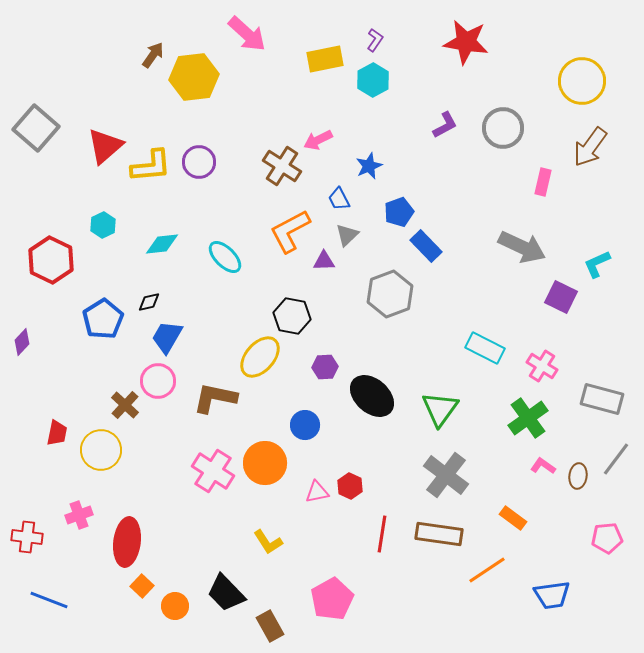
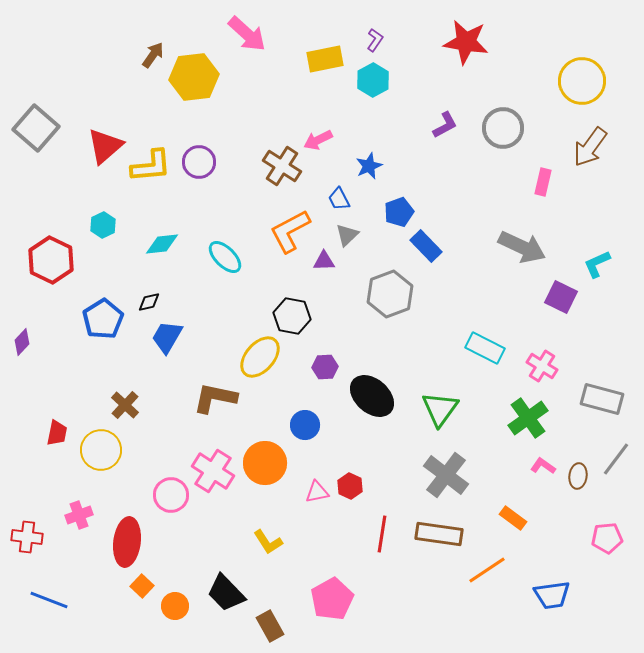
pink circle at (158, 381): moved 13 px right, 114 px down
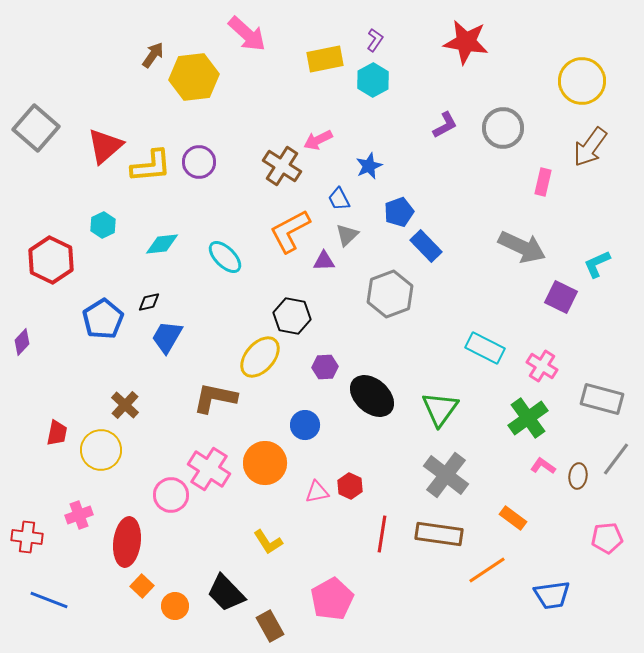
pink cross at (213, 471): moved 4 px left, 2 px up
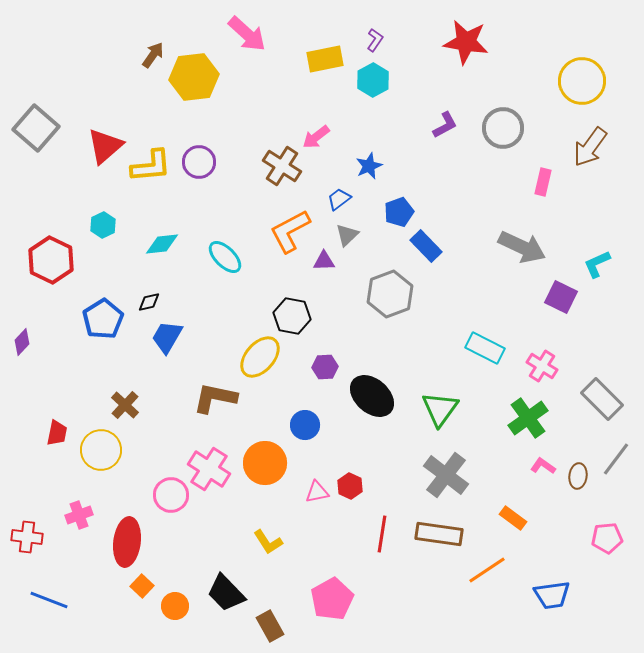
pink arrow at (318, 140): moved 2 px left, 3 px up; rotated 12 degrees counterclockwise
blue trapezoid at (339, 199): rotated 80 degrees clockwise
gray rectangle at (602, 399): rotated 30 degrees clockwise
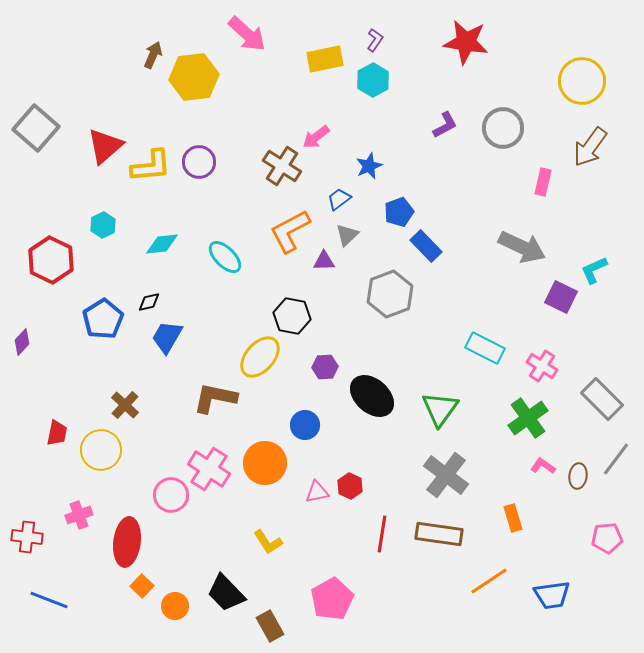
brown arrow at (153, 55): rotated 12 degrees counterclockwise
cyan L-shape at (597, 264): moved 3 px left, 6 px down
orange rectangle at (513, 518): rotated 36 degrees clockwise
orange line at (487, 570): moved 2 px right, 11 px down
